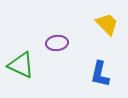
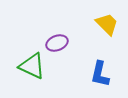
purple ellipse: rotated 15 degrees counterclockwise
green triangle: moved 11 px right, 1 px down
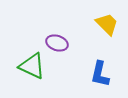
purple ellipse: rotated 40 degrees clockwise
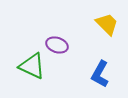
purple ellipse: moved 2 px down
blue L-shape: rotated 16 degrees clockwise
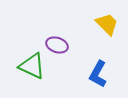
blue L-shape: moved 2 px left
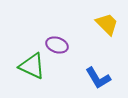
blue L-shape: moved 4 px down; rotated 60 degrees counterclockwise
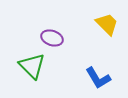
purple ellipse: moved 5 px left, 7 px up
green triangle: rotated 20 degrees clockwise
